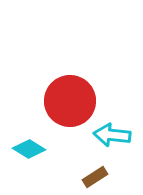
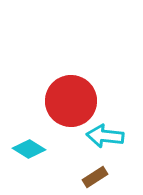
red circle: moved 1 px right
cyan arrow: moved 7 px left, 1 px down
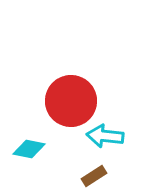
cyan diamond: rotated 20 degrees counterclockwise
brown rectangle: moved 1 px left, 1 px up
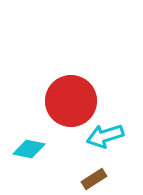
cyan arrow: rotated 24 degrees counterclockwise
brown rectangle: moved 3 px down
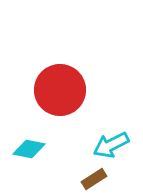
red circle: moved 11 px left, 11 px up
cyan arrow: moved 6 px right, 9 px down; rotated 9 degrees counterclockwise
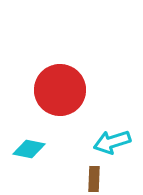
cyan arrow: moved 1 px right, 3 px up; rotated 9 degrees clockwise
brown rectangle: rotated 55 degrees counterclockwise
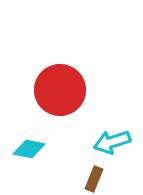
brown rectangle: rotated 20 degrees clockwise
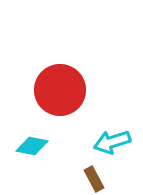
cyan diamond: moved 3 px right, 3 px up
brown rectangle: rotated 50 degrees counterclockwise
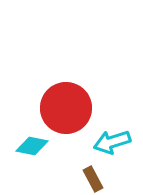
red circle: moved 6 px right, 18 px down
brown rectangle: moved 1 px left
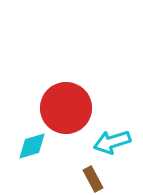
cyan diamond: rotated 28 degrees counterclockwise
